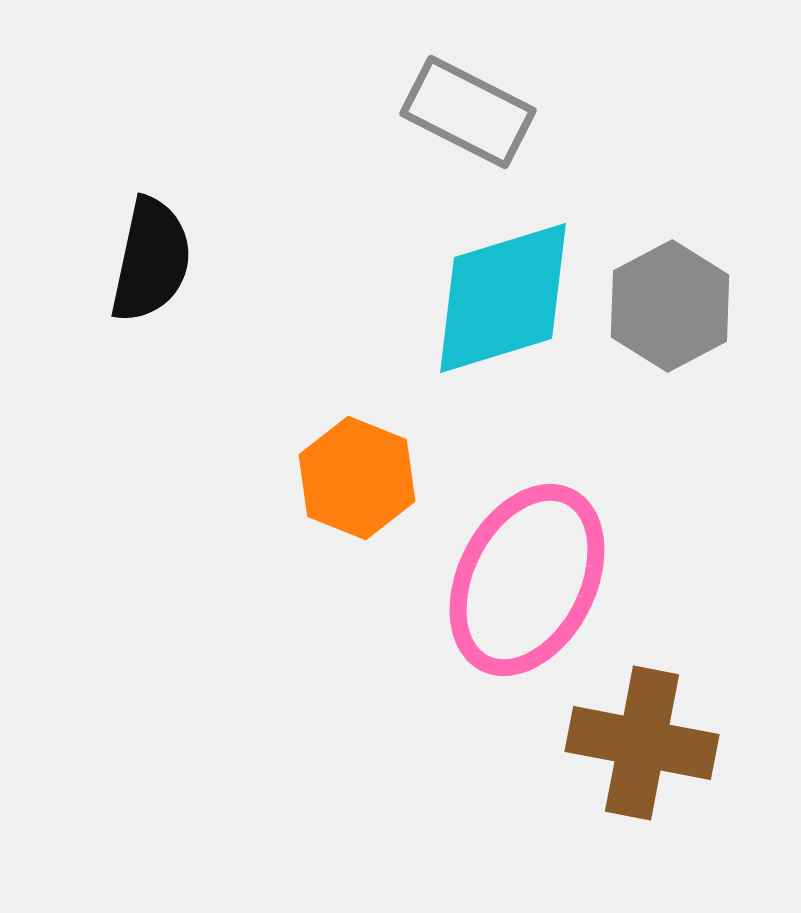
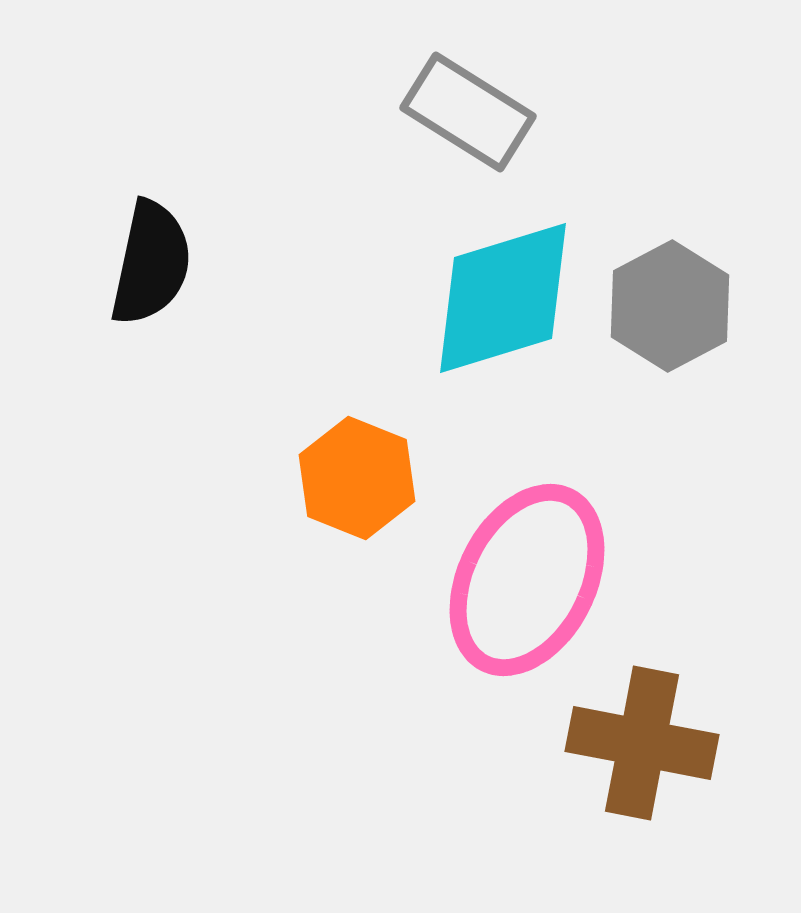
gray rectangle: rotated 5 degrees clockwise
black semicircle: moved 3 px down
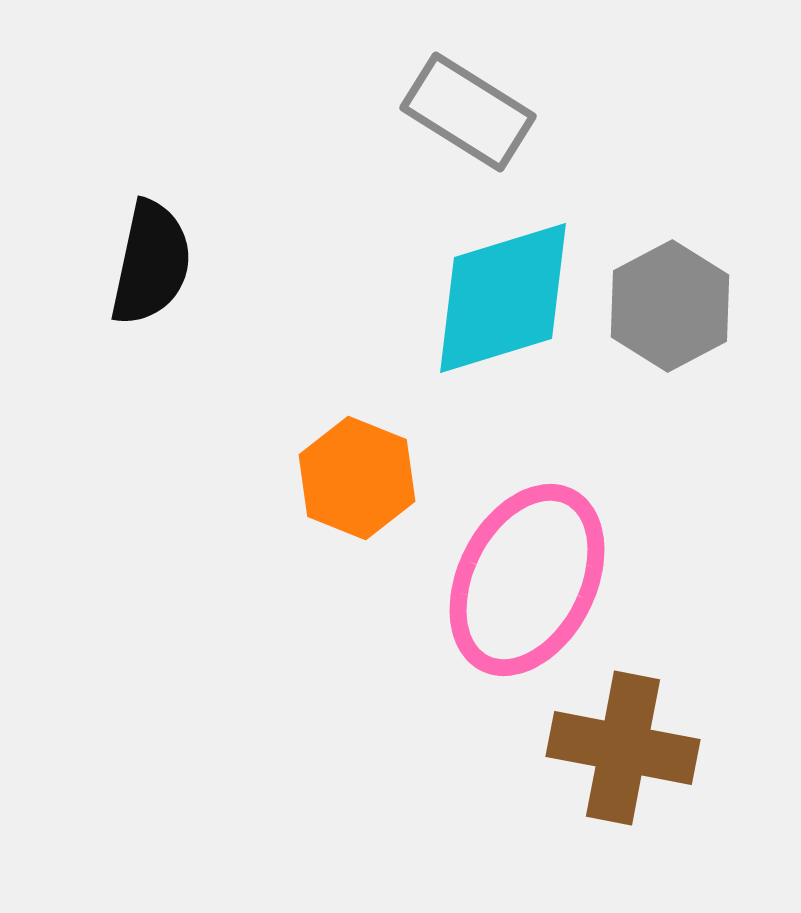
brown cross: moved 19 px left, 5 px down
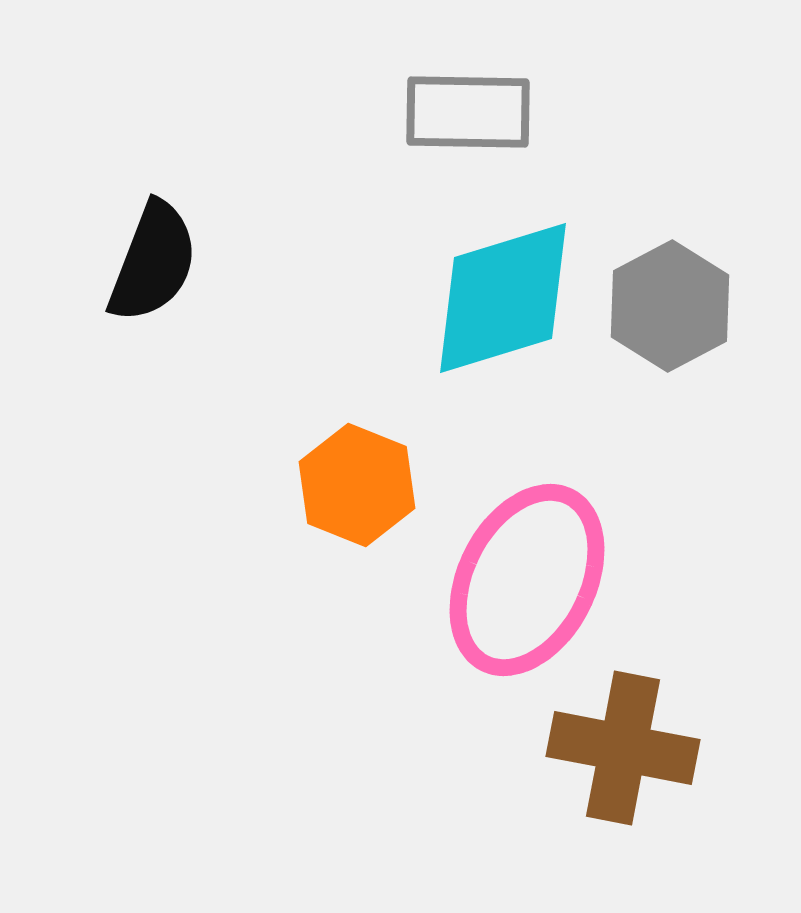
gray rectangle: rotated 31 degrees counterclockwise
black semicircle: moved 2 px right, 1 px up; rotated 9 degrees clockwise
orange hexagon: moved 7 px down
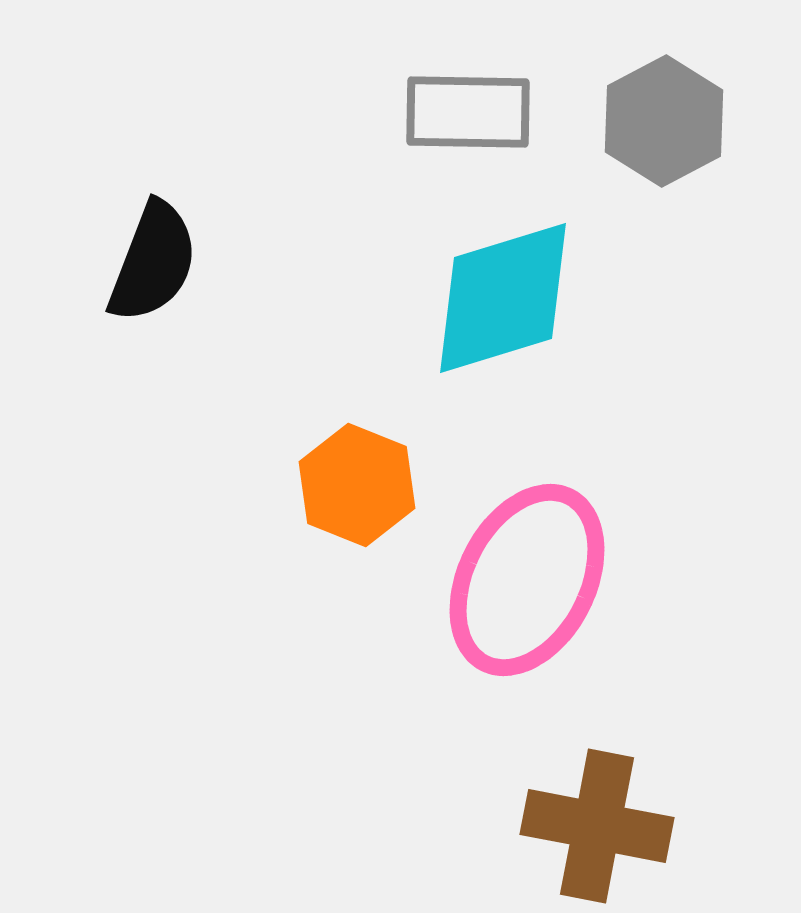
gray hexagon: moved 6 px left, 185 px up
brown cross: moved 26 px left, 78 px down
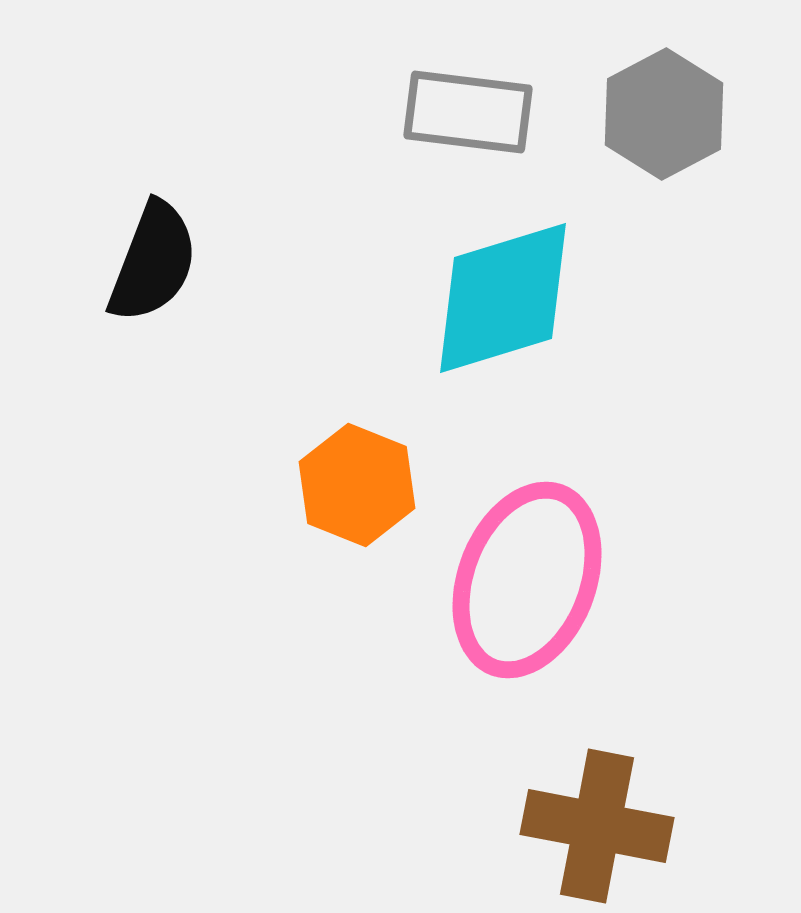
gray rectangle: rotated 6 degrees clockwise
gray hexagon: moved 7 px up
pink ellipse: rotated 6 degrees counterclockwise
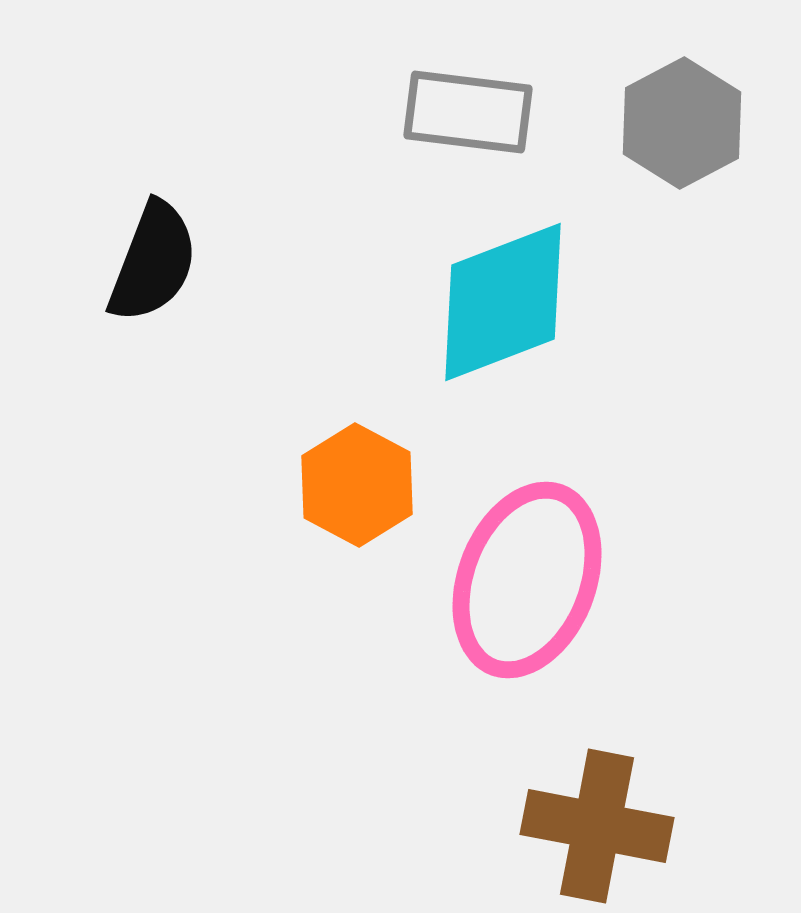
gray hexagon: moved 18 px right, 9 px down
cyan diamond: moved 4 px down; rotated 4 degrees counterclockwise
orange hexagon: rotated 6 degrees clockwise
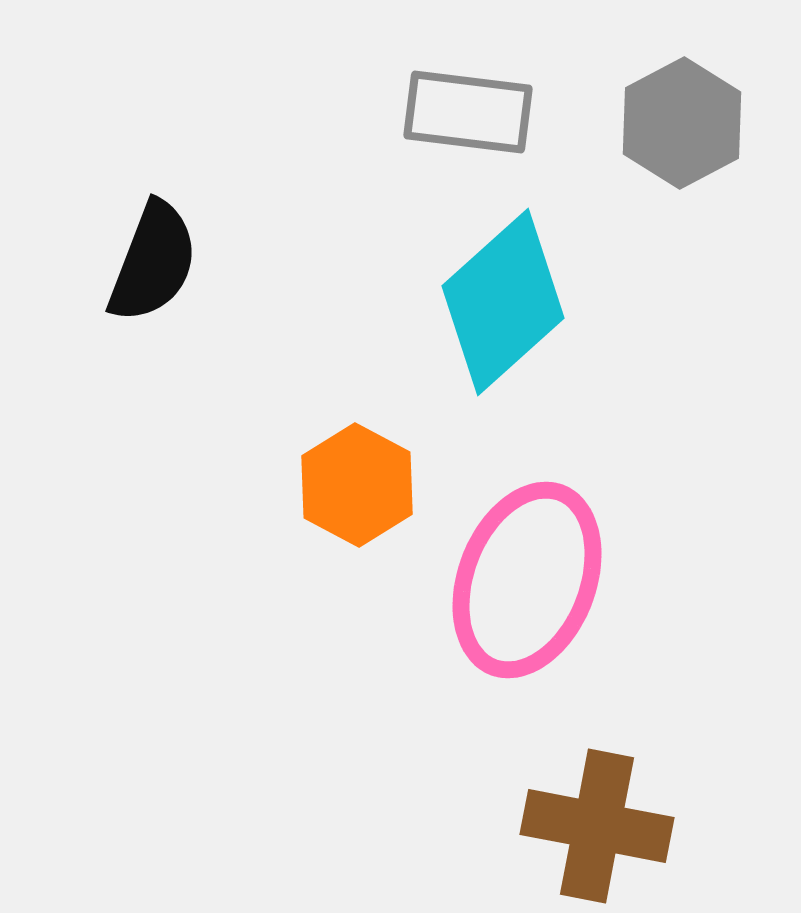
cyan diamond: rotated 21 degrees counterclockwise
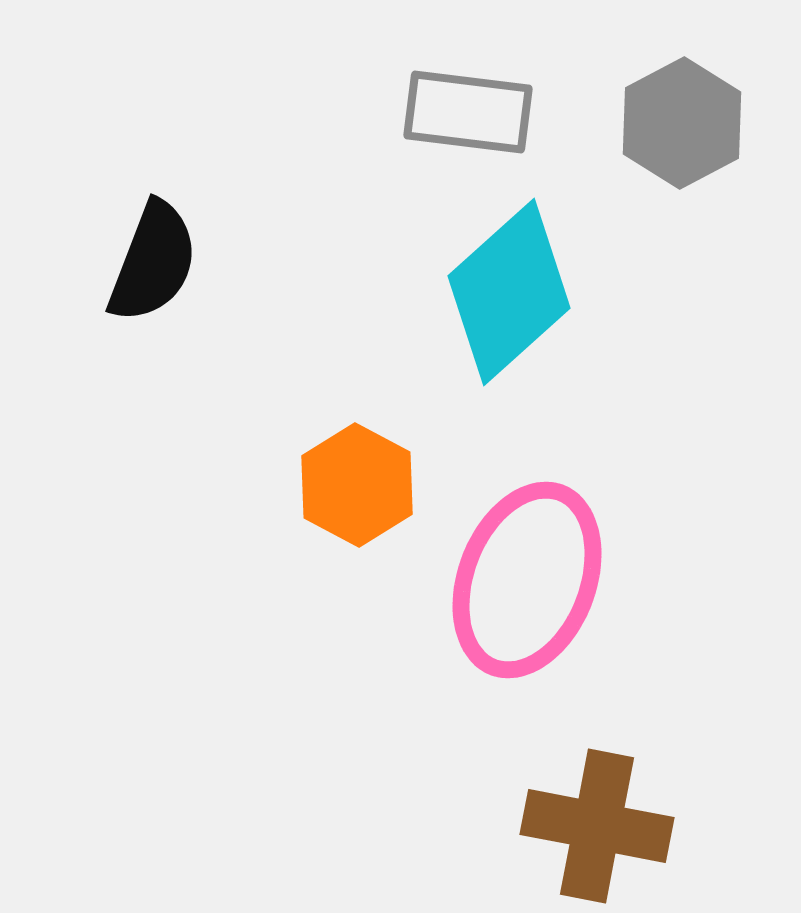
cyan diamond: moved 6 px right, 10 px up
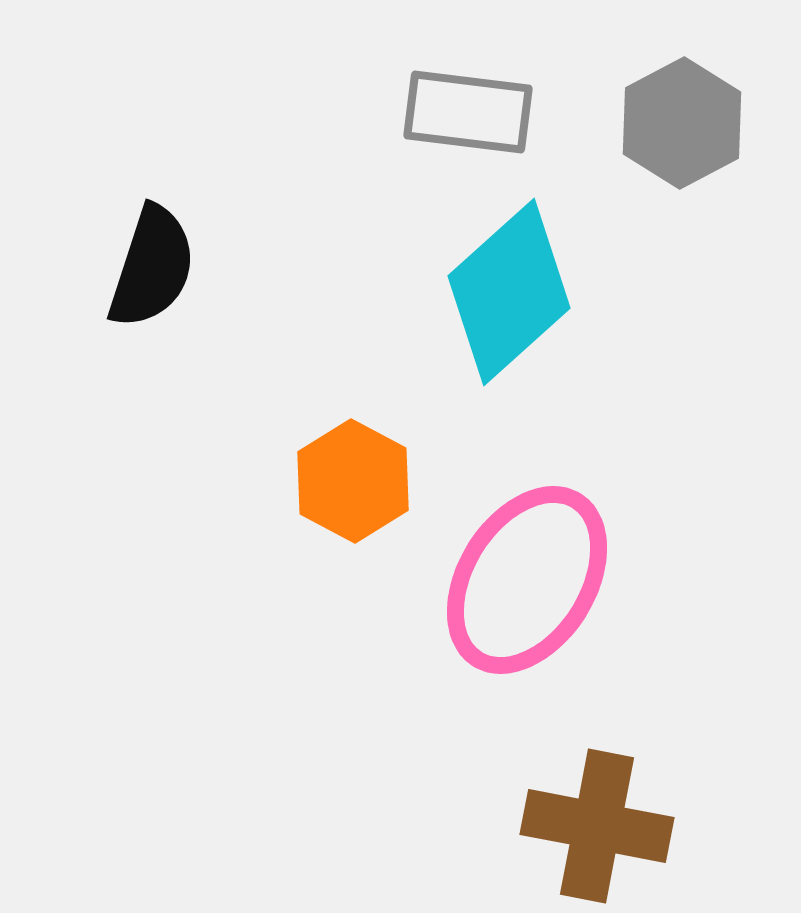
black semicircle: moved 1 px left, 5 px down; rotated 3 degrees counterclockwise
orange hexagon: moved 4 px left, 4 px up
pink ellipse: rotated 11 degrees clockwise
